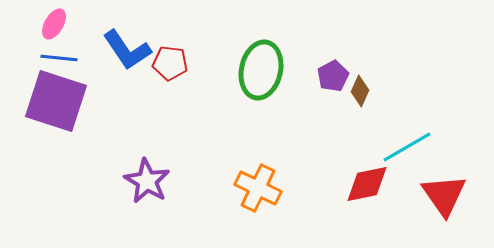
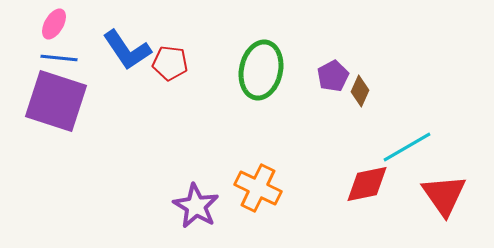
purple star: moved 49 px right, 25 px down
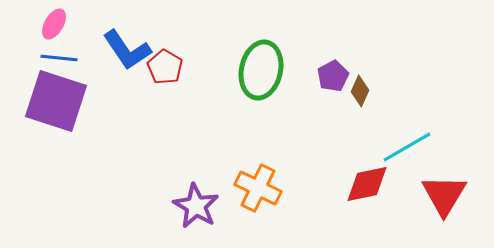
red pentagon: moved 5 px left, 4 px down; rotated 24 degrees clockwise
red triangle: rotated 6 degrees clockwise
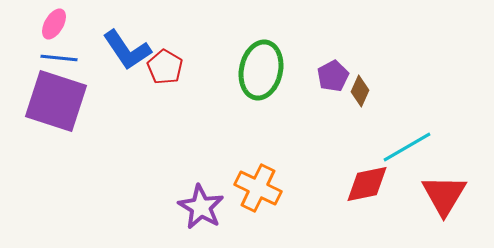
purple star: moved 5 px right, 1 px down
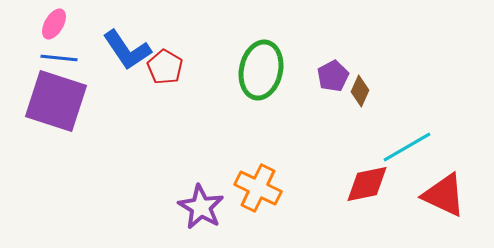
red triangle: rotated 36 degrees counterclockwise
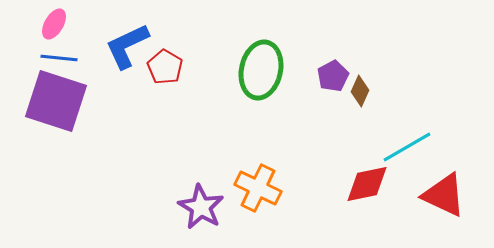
blue L-shape: moved 4 px up; rotated 99 degrees clockwise
